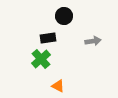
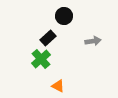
black rectangle: rotated 35 degrees counterclockwise
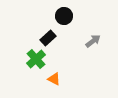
gray arrow: rotated 28 degrees counterclockwise
green cross: moved 5 px left
orange triangle: moved 4 px left, 7 px up
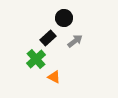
black circle: moved 2 px down
gray arrow: moved 18 px left
orange triangle: moved 2 px up
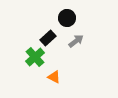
black circle: moved 3 px right
gray arrow: moved 1 px right
green cross: moved 1 px left, 2 px up
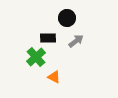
black rectangle: rotated 42 degrees clockwise
green cross: moved 1 px right
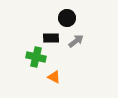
black rectangle: moved 3 px right
green cross: rotated 36 degrees counterclockwise
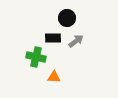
black rectangle: moved 2 px right
orange triangle: rotated 24 degrees counterclockwise
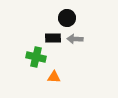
gray arrow: moved 1 px left, 2 px up; rotated 140 degrees counterclockwise
